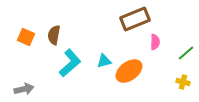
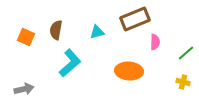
brown semicircle: moved 2 px right, 5 px up
cyan triangle: moved 7 px left, 29 px up
orange ellipse: rotated 40 degrees clockwise
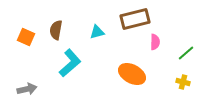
brown rectangle: rotated 8 degrees clockwise
orange ellipse: moved 3 px right, 3 px down; rotated 24 degrees clockwise
gray arrow: moved 3 px right
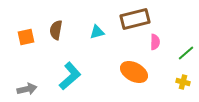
orange square: rotated 36 degrees counterclockwise
cyan L-shape: moved 13 px down
orange ellipse: moved 2 px right, 2 px up
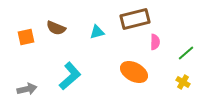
brown semicircle: moved 2 px up; rotated 78 degrees counterclockwise
yellow cross: rotated 16 degrees clockwise
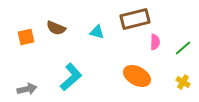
cyan triangle: rotated 28 degrees clockwise
green line: moved 3 px left, 5 px up
orange ellipse: moved 3 px right, 4 px down
cyan L-shape: moved 1 px right, 1 px down
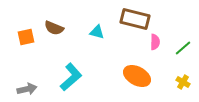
brown rectangle: rotated 28 degrees clockwise
brown semicircle: moved 2 px left
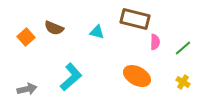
orange square: rotated 30 degrees counterclockwise
